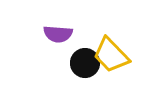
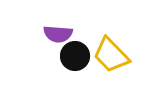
black circle: moved 10 px left, 7 px up
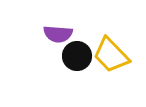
black circle: moved 2 px right
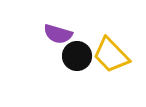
purple semicircle: rotated 12 degrees clockwise
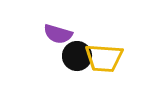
yellow trapezoid: moved 7 px left, 3 px down; rotated 42 degrees counterclockwise
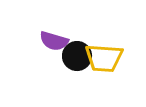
purple semicircle: moved 4 px left, 7 px down
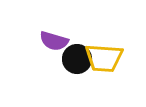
black circle: moved 3 px down
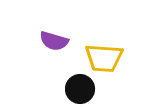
black circle: moved 3 px right, 30 px down
